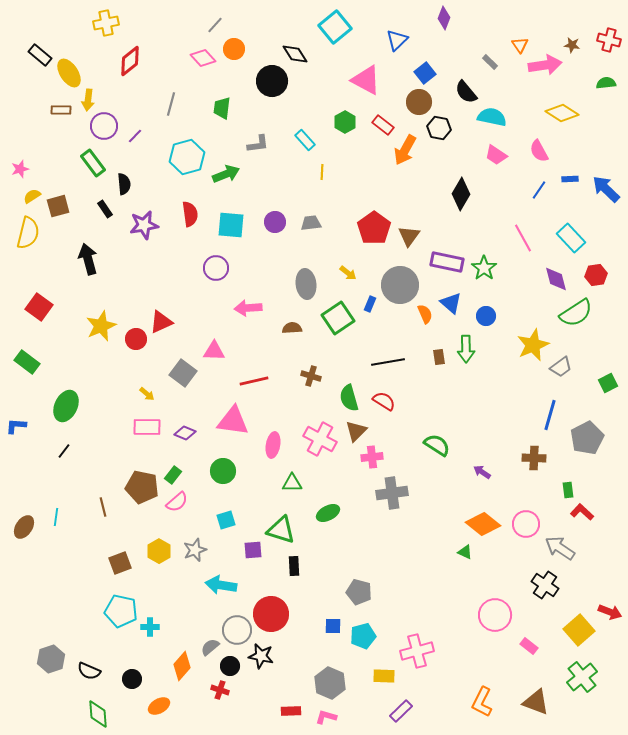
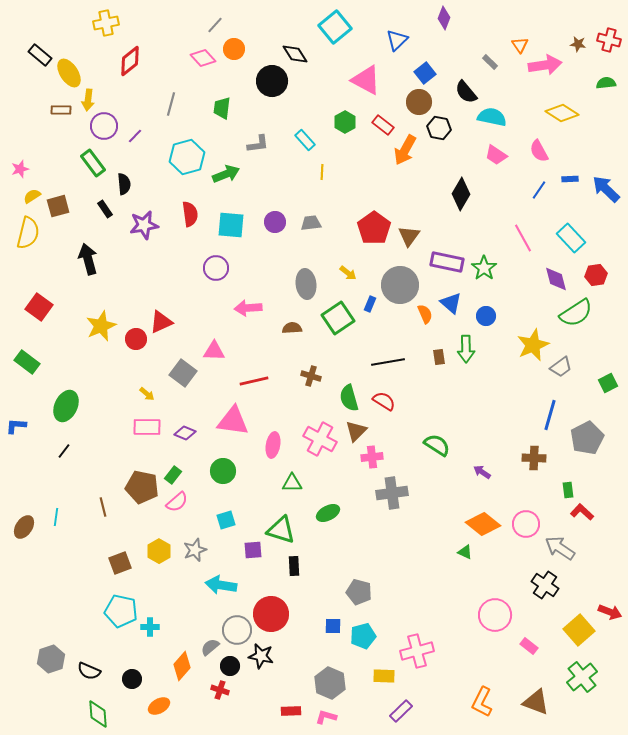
brown star at (572, 45): moved 6 px right, 1 px up
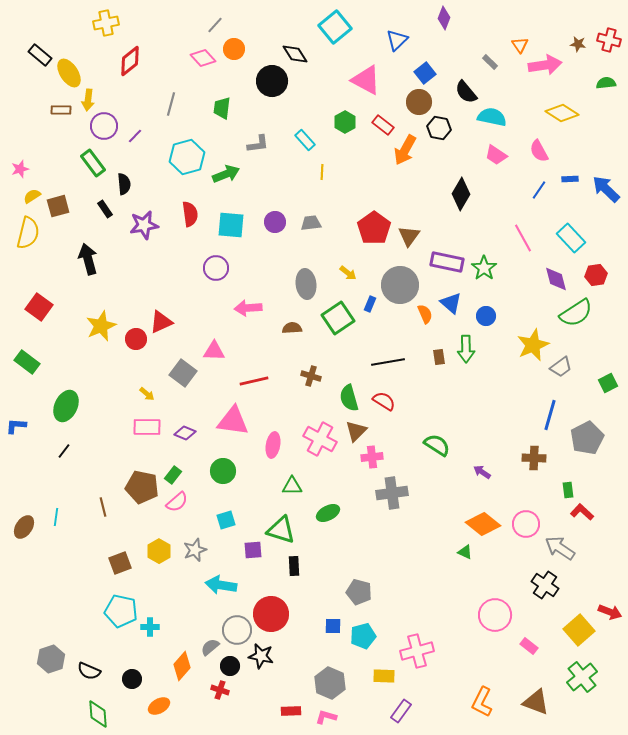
green triangle at (292, 483): moved 3 px down
purple rectangle at (401, 711): rotated 10 degrees counterclockwise
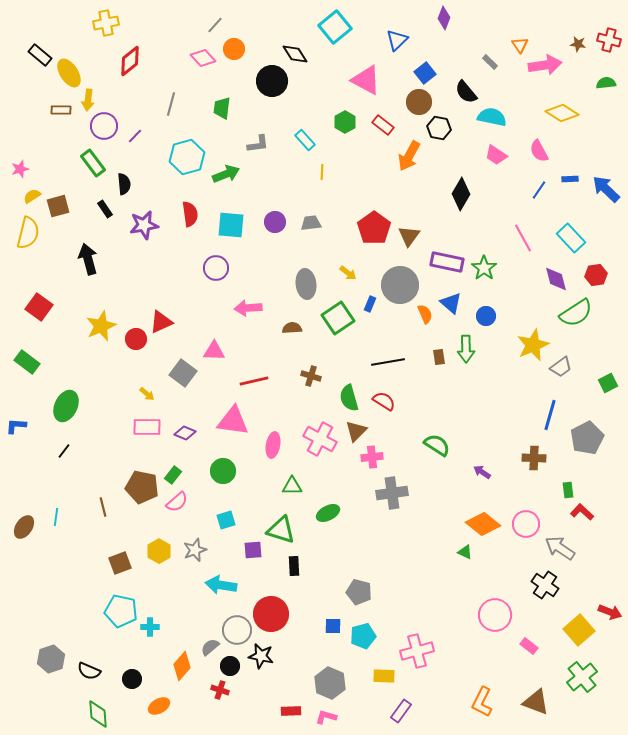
orange arrow at (405, 150): moved 4 px right, 6 px down
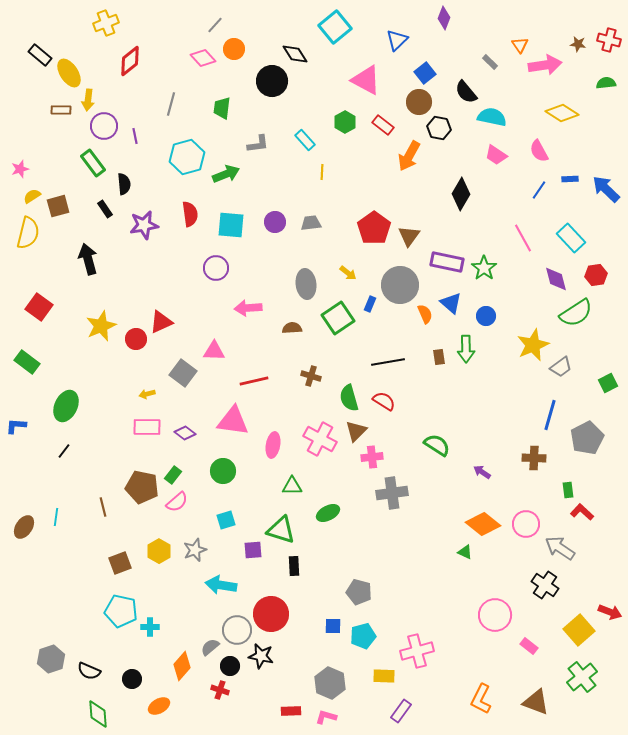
yellow cross at (106, 23): rotated 10 degrees counterclockwise
purple line at (135, 136): rotated 56 degrees counterclockwise
yellow arrow at (147, 394): rotated 126 degrees clockwise
purple diamond at (185, 433): rotated 15 degrees clockwise
orange L-shape at (482, 702): moved 1 px left, 3 px up
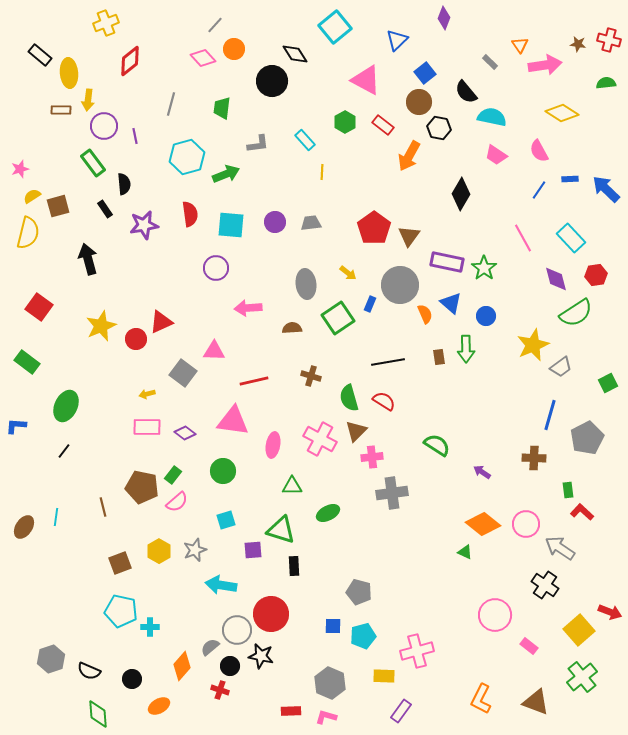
yellow ellipse at (69, 73): rotated 28 degrees clockwise
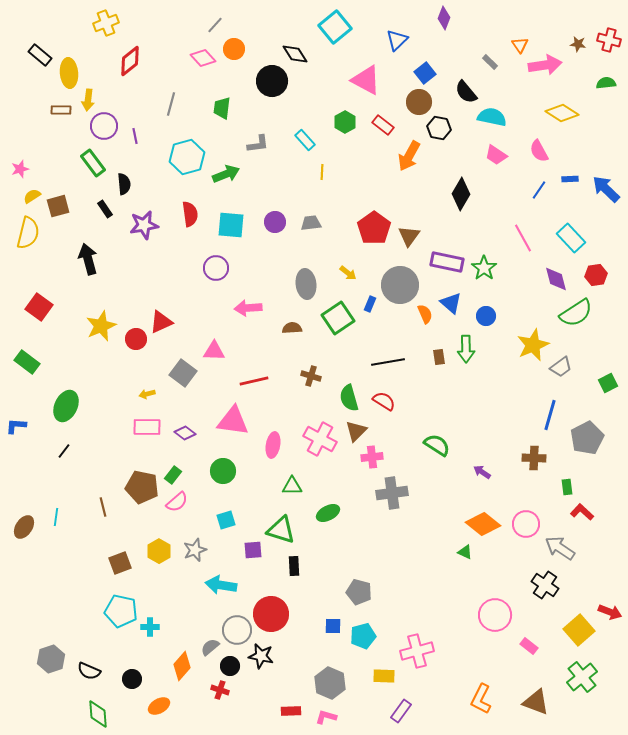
green rectangle at (568, 490): moved 1 px left, 3 px up
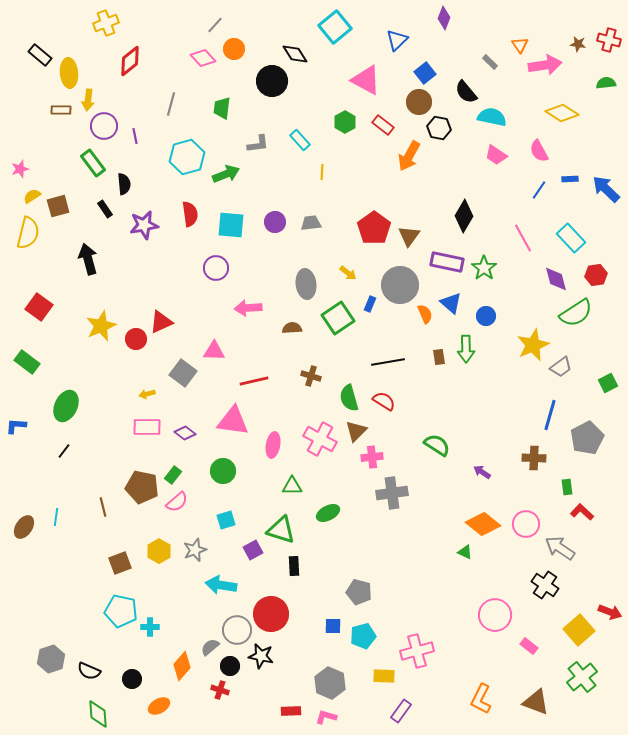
cyan rectangle at (305, 140): moved 5 px left
black diamond at (461, 194): moved 3 px right, 22 px down
purple square at (253, 550): rotated 24 degrees counterclockwise
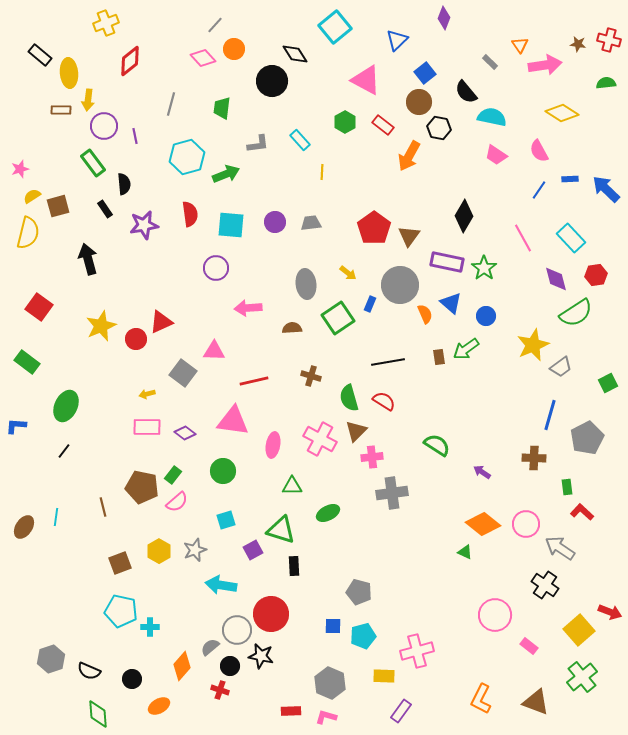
green arrow at (466, 349): rotated 56 degrees clockwise
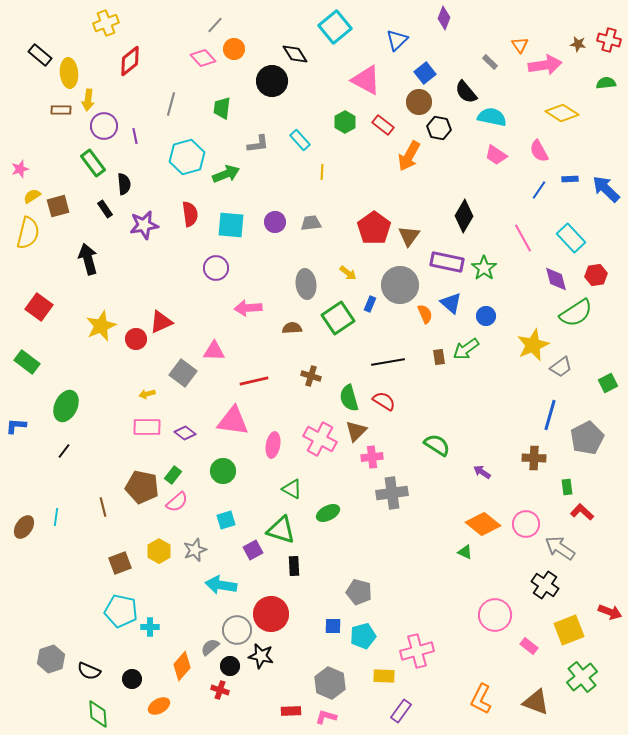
green triangle at (292, 486): moved 3 px down; rotated 30 degrees clockwise
yellow square at (579, 630): moved 10 px left; rotated 20 degrees clockwise
